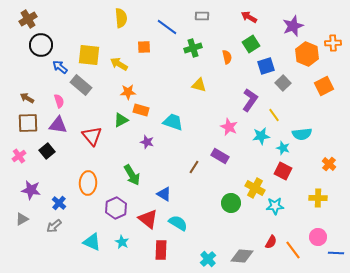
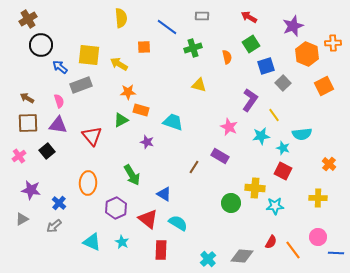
gray rectangle at (81, 85): rotated 60 degrees counterclockwise
yellow cross at (255, 188): rotated 24 degrees counterclockwise
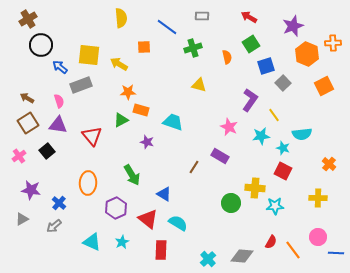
brown square at (28, 123): rotated 30 degrees counterclockwise
cyan star at (122, 242): rotated 16 degrees clockwise
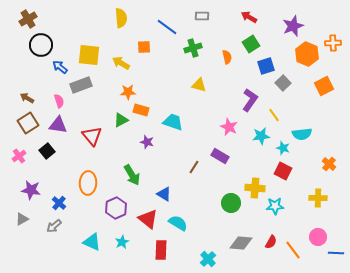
yellow arrow at (119, 64): moved 2 px right, 1 px up
gray diamond at (242, 256): moved 1 px left, 13 px up
